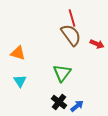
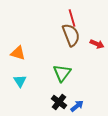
brown semicircle: rotated 15 degrees clockwise
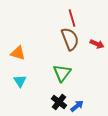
brown semicircle: moved 1 px left, 4 px down
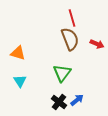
blue arrow: moved 6 px up
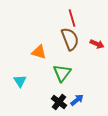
orange triangle: moved 21 px right, 1 px up
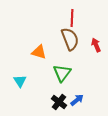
red line: rotated 18 degrees clockwise
red arrow: moved 1 px left, 1 px down; rotated 136 degrees counterclockwise
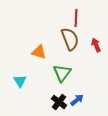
red line: moved 4 px right
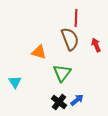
cyan triangle: moved 5 px left, 1 px down
